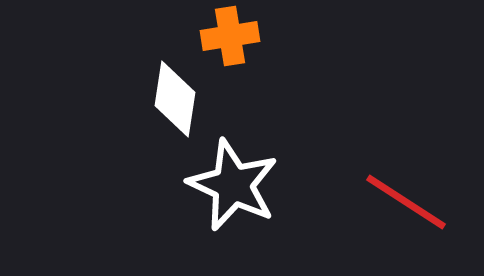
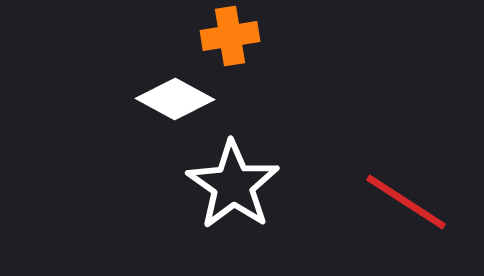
white diamond: rotated 70 degrees counterclockwise
white star: rotated 10 degrees clockwise
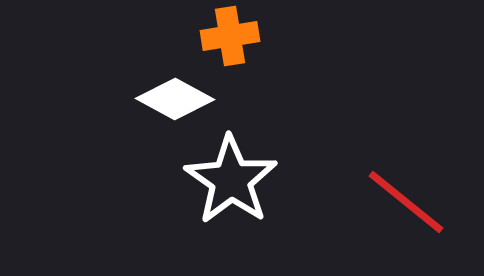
white star: moved 2 px left, 5 px up
red line: rotated 6 degrees clockwise
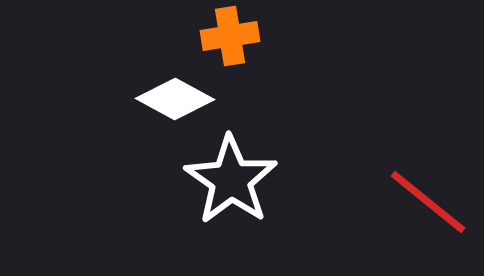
red line: moved 22 px right
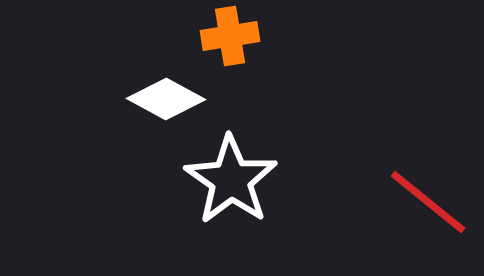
white diamond: moved 9 px left
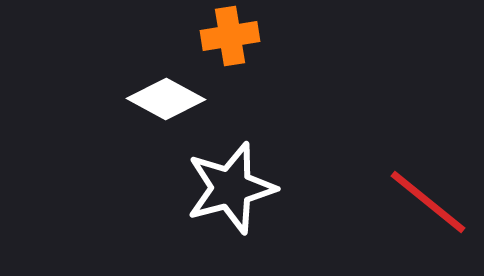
white star: moved 8 px down; rotated 22 degrees clockwise
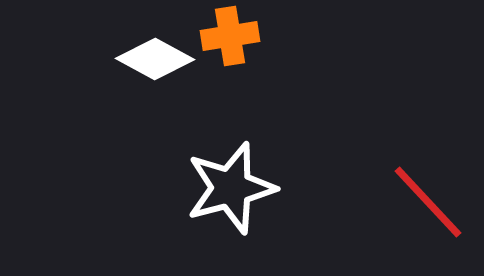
white diamond: moved 11 px left, 40 px up
red line: rotated 8 degrees clockwise
